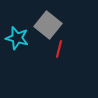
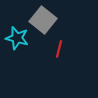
gray square: moved 5 px left, 5 px up
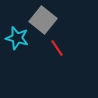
red line: moved 2 px left, 1 px up; rotated 48 degrees counterclockwise
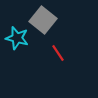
red line: moved 1 px right, 5 px down
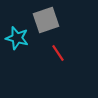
gray square: moved 3 px right; rotated 32 degrees clockwise
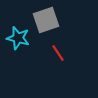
cyan star: moved 1 px right
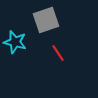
cyan star: moved 3 px left, 4 px down
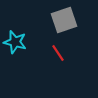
gray square: moved 18 px right
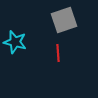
red line: rotated 30 degrees clockwise
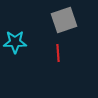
cyan star: rotated 15 degrees counterclockwise
